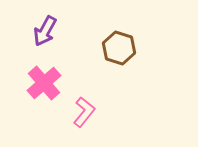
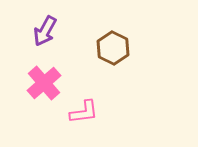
brown hexagon: moved 6 px left; rotated 8 degrees clockwise
pink L-shape: rotated 44 degrees clockwise
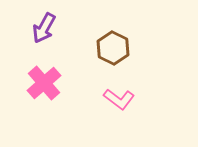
purple arrow: moved 1 px left, 3 px up
pink L-shape: moved 35 px right, 13 px up; rotated 44 degrees clockwise
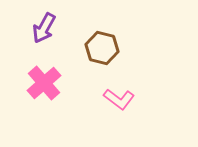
brown hexagon: moved 11 px left; rotated 12 degrees counterclockwise
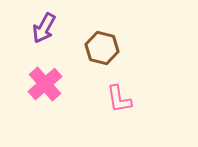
pink cross: moved 1 px right, 1 px down
pink L-shape: rotated 44 degrees clockwise
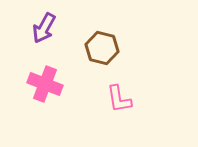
pink cross: rotated 28 degrees counterclockwise
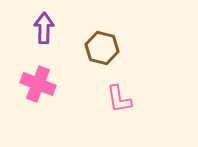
purple arrow: rotated 152 degrees clockwise
pink cross: moved 7 px left
